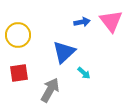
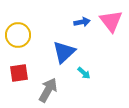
gray arrow: moved 2 px left
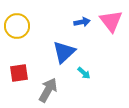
yellow circle: moved 1 px left, 9 px up
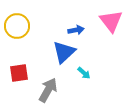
blue arrow: moved 6 px left, 8 px down
